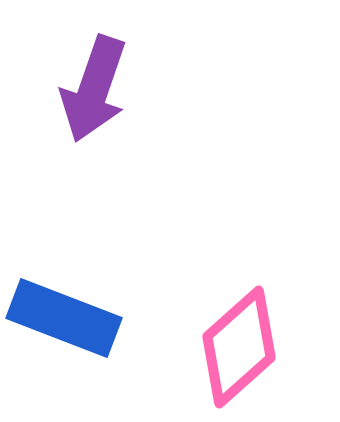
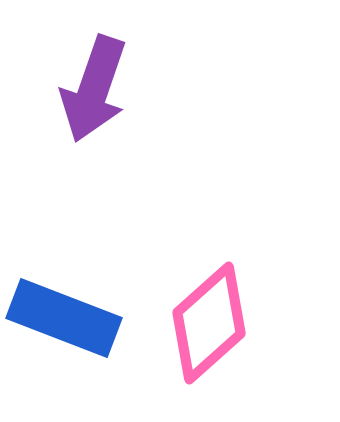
pink diamond: moved 30 px left, 24 px up
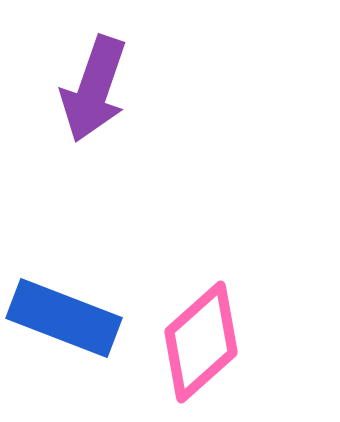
pink diamond: moved 8 px left, 19 px down
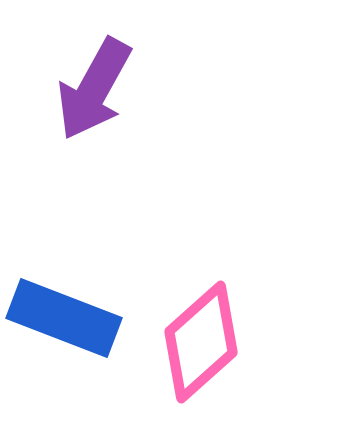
purple arrow: rotated 10 degrees clockwise
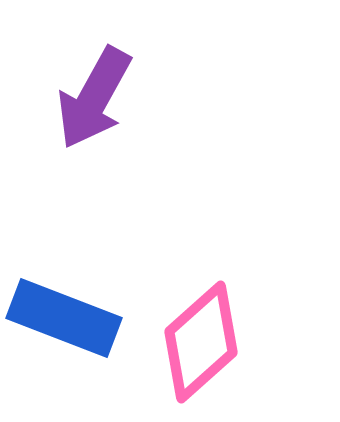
purple arrow: moved 9 px down
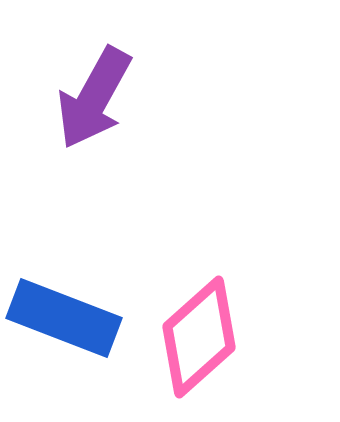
pink diamond: moved 2 px left, 5 px up
